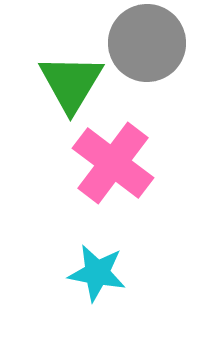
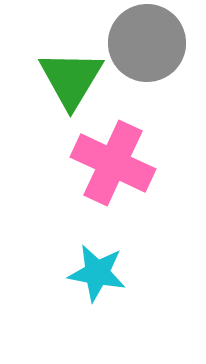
green triangle: moved 4 px up
pink cross: rotated 12 degrees counterclockwise
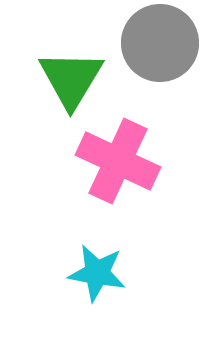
gray circle: moved 13 px right
pink cross: moved 5 px right, 2 px up
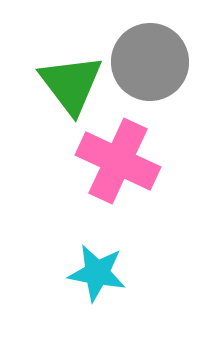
gray circle: moved 10 px left, 19 px down
green triangle: moved 5 px down; rotated 8 degrees counterclockwise
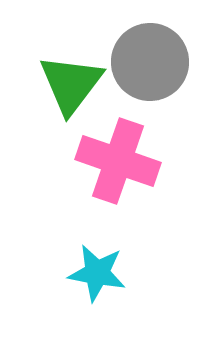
green triangle: rotated 14 degrees clockwise
pink cross: rotated 6 degrees counterclockwise
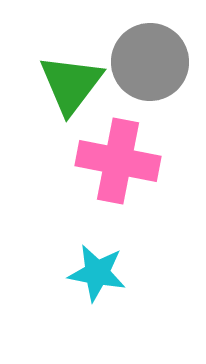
pink cross: rotated 8 degrees counterclockwise
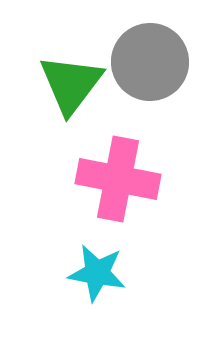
pink cross: moved 18 px down
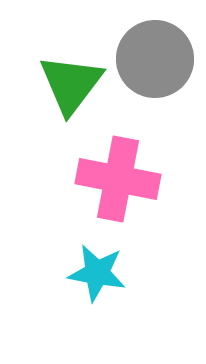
gray circle: moved 5 px right, 3 px up
